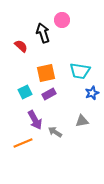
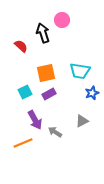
gray triangle: rotated 16 degrees counterclockwise
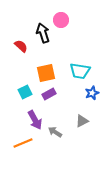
pink circle: moved 1 px left
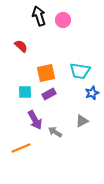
pink circle: moved 2 px right
black arrow: moved 4 px left, 17 px up
cyan square: rotated 24 degrees clockwise
orange line: moved 2 px left, 5 px down
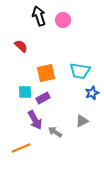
purple rectangle: moved 6 px left, 4 px down
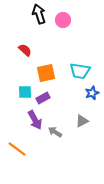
black arrow: moved 2 px up
red semicircle: moved 4 px right, 4 px down
orange line: moved 4 px left, 1 px down; rotated 60 degrees clockwise
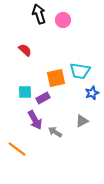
orange square: moved 10 px right, 5 px down
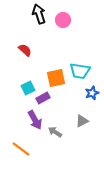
cyan square: moved 3 px right, 4 px up; rotated 24 degrees counterclockwise
orange line: moved 4 px right
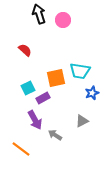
gray arrow: moved 3 px down
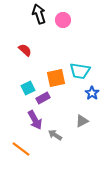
blue star: rotated 16 degrees counterclockwise
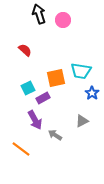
cyan trapezoid: moved 1 px right
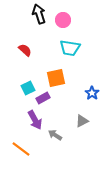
cyan trapezoid: moved 11 px left, 23 px up
